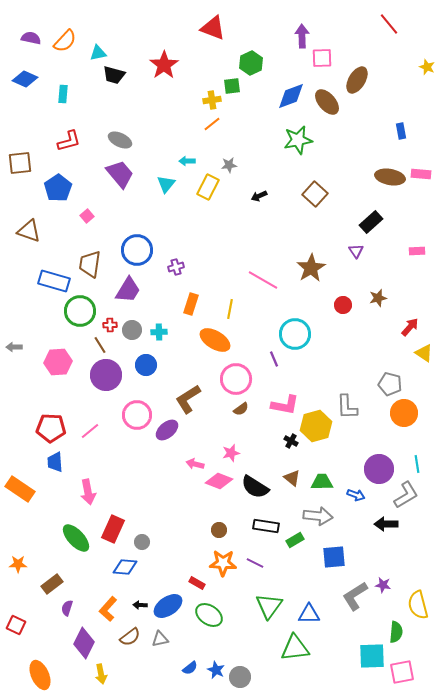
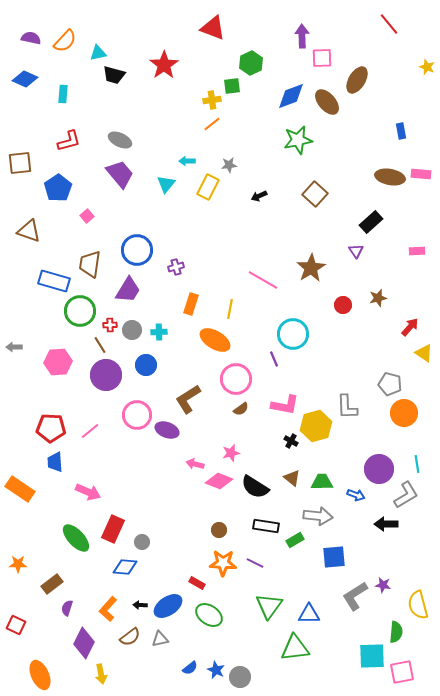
cyan circle at (295, 334): moved 2 px left
purple ellipse at (167, 430): rotated 60 degrees clockwise
pink arrow at (88, 492): rotated 55 degrees counterclockwise
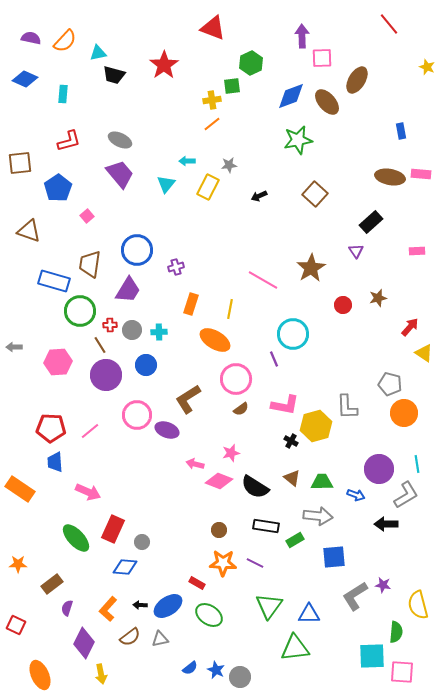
pink square at (402, 672): rotated 15 degrees clockwise
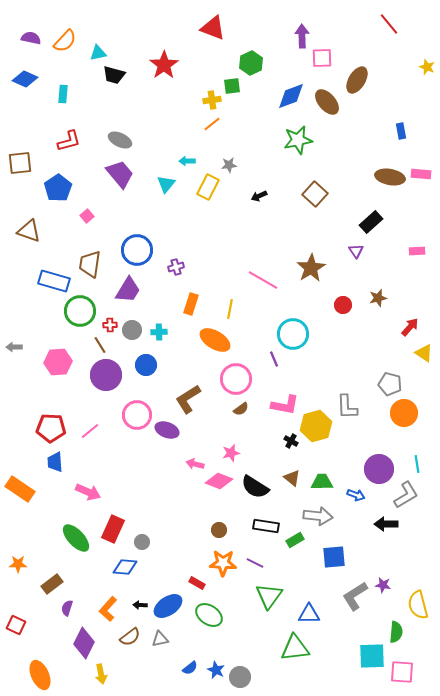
green triangle at (269, 606): moved 10 px up
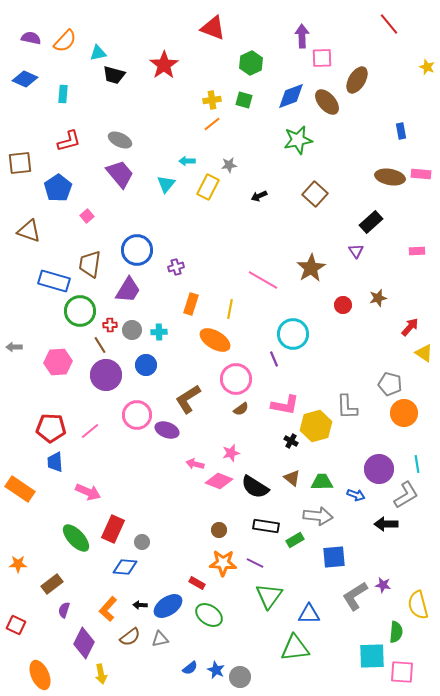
green square at (232, 86): moved 12 px right, 14 px down; rotated 24 degrees clockwise
purple semicircle at (67, 608): moved 3 px left, 2 px down
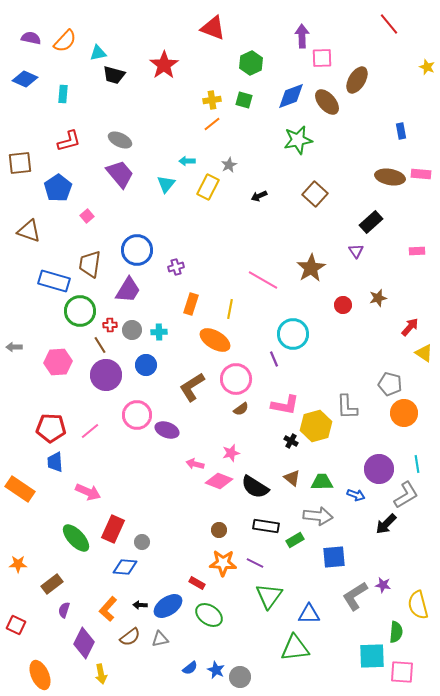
gray star at (229, 165): rotated 21 degrees counterclockwise
brown L-shape at (188, 399): moved 4 px right, 12 px up
black arrow at (386, 524): rotated 45 degrees counterclockwise
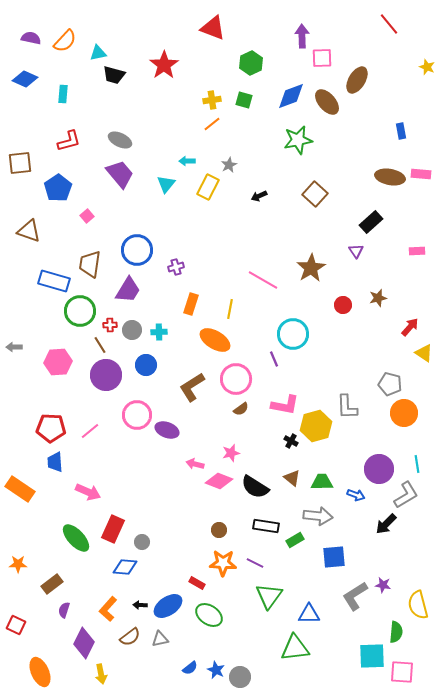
orange ellipse at (40, 675): moved 3 px up
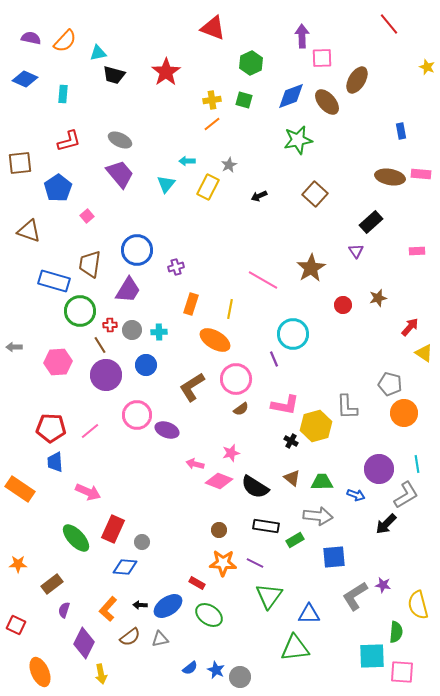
red star at (164, 65): moved 2 px right, 7 px down
